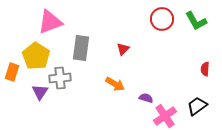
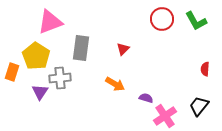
black trapezoid: moved 2 px right; rotated 15 degrees counterclockwise
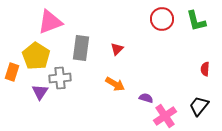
green L-shape: rotated 15 degrees clockwise
red triangle: moved 6 px left
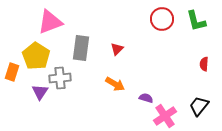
red semicircle: moved 1 px left, 5 px up
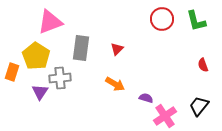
red semicircle: moved 1 px left, 1 px down; rotated 24 degrees counterclockwise
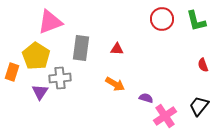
red triangle: rotated 48 degrees clockwise
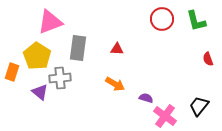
gray rectangle: moved 3 px left
yellow pentagon: moved 1 px right
red semicircle: moved 5 px right, 6 px up
purple triangle: rotated 24 degrees counterclockwise
pink cross: rotated 20 degrees counterclockwise
